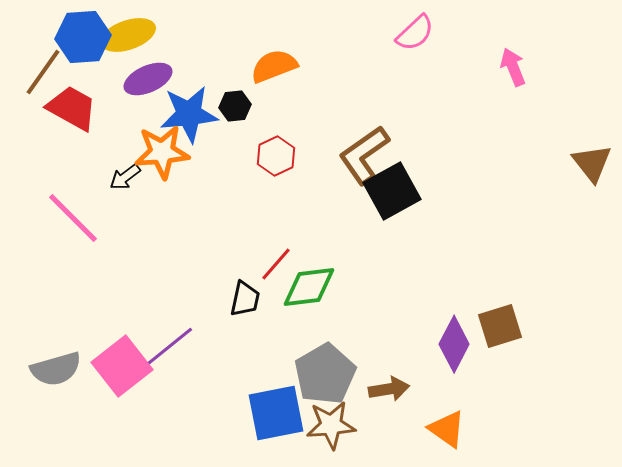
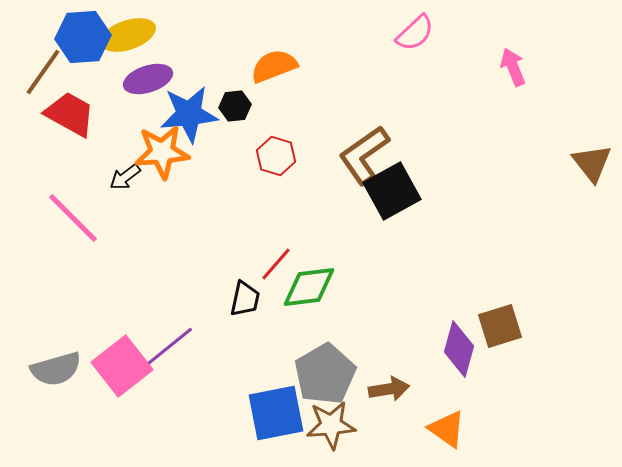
purple ellipse: rotated 6 degrees clockwise
red trapezoid: moved 2 px left, 6 px down
red hexagon: rotated 18 degrees counterclockwise
purple diamond: moved 5 px right, 5 px down; rotated 12 degrees counterclockwise
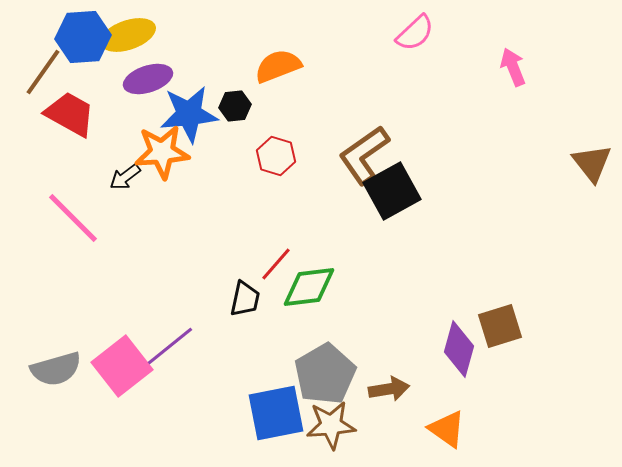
orange semicircle: moved 4 px right
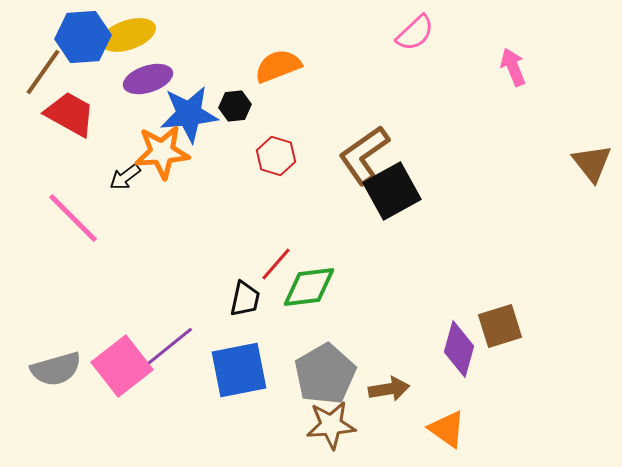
blue square: moved 37 px left, 43 px up
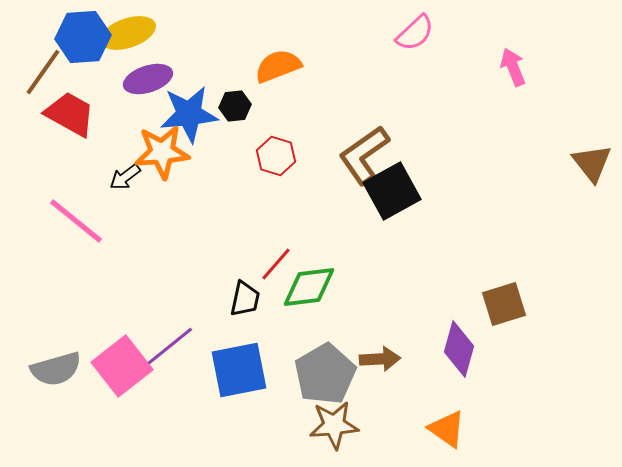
yellow ellipse: moved 2 px up
pink line: moved 3 px right, 3 px down; rotated 6 degrees counterclockwise
brown square: moved 4 px right, 22 px up
brown arrow: moved 9 px left, 30 px up; rotated 6 degrees clockwise
brown star: moved 3 px right
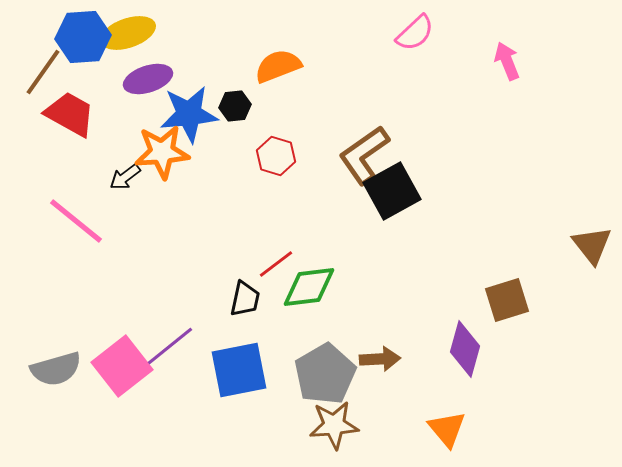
pink arrow: moved 6 px left, 6 px up
brown triangle: moved 82 px down
red line: rotated 12 degrees clockwise
brown square: moved 3 px right, 4 px up
purple diamond: moved 6 px right
orange triangle: rotated 15 degrees clockwise
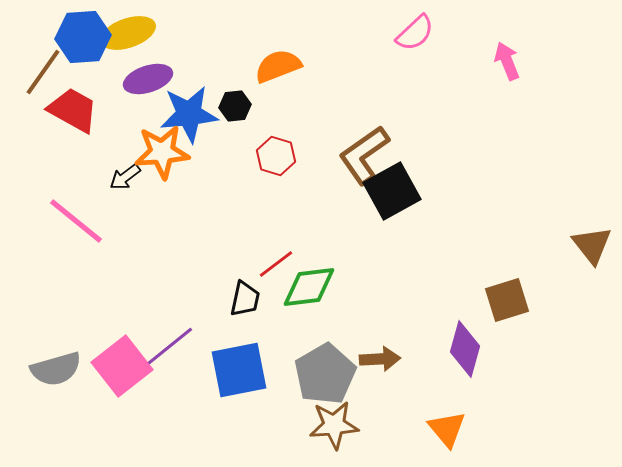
red trapezoid: moved 3 px right, 4 px up
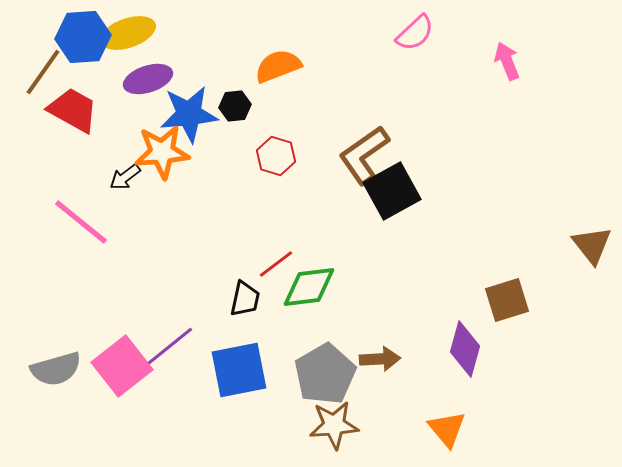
pink line: moved 5 px right, 1 px down
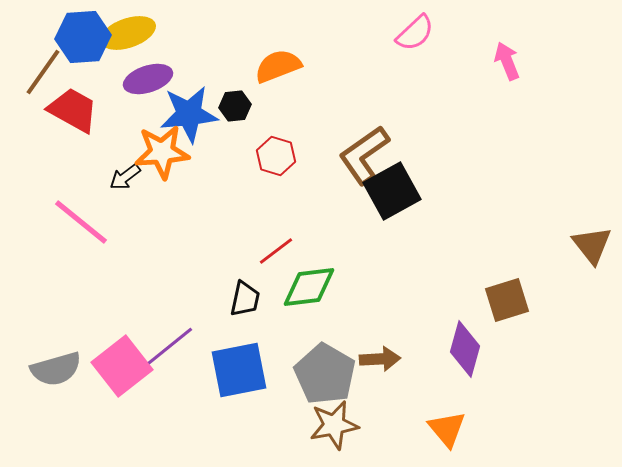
red line: moved 13 px up
gray pentagon: rotated 12 degrees counterclockwise
brown star: rotated 6 degrees counterclockwise
